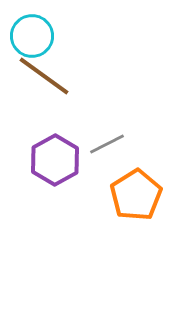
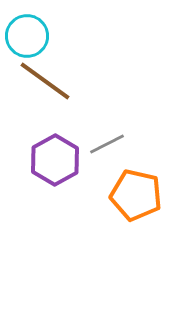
cyan circle: moved 5 px left
brown line: moved 1 px right, 5 px down
orange pentagon: rotated 27 degrees counterclockwise
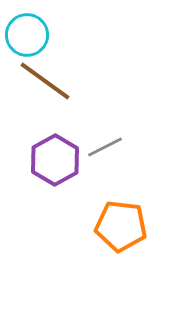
cyan circle: moved 1 px up
gray line: moved 2 px left, 3 px down
orange pentagon: moved 15 px left, 31 px down; rotated 6 degrees counterclockwise
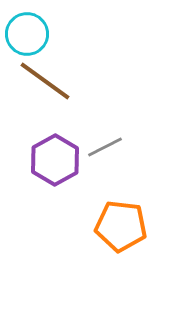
cyan circle: moved 1 px up
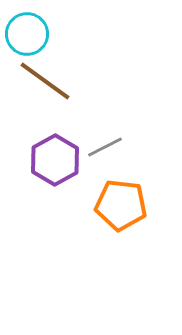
orange pentagon: moved 21 px up
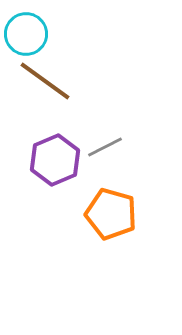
cyan circle: moved 1 px left
purple hexagon: rotated 6 degrees clockwise
orange pentagon: moved 10 px left, 9 px down; rotated 9 degrees clockwise
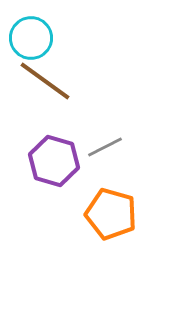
cyan circle: moved 5 px right, 4 px down
purple hexagon: moved 1 px left, 1 px down; rotated 21 degrees counterclockwise
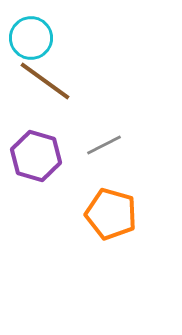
gray line: moved 1 px left, 2 px up
purple hexagon: moved 18 px left, 5 px up
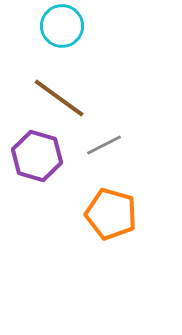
cyan circle: moved 31 px right, 12 px up
brown line: moved 14 px right, 17 px down
purple hexagon: moved 1 px right
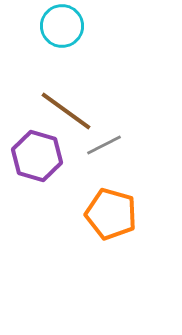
brown line: moved 7 px right, 13 px down
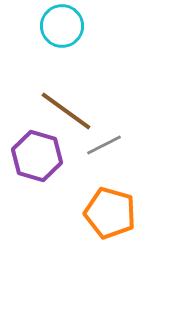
orange pentagon: moved 1 px left, 1 px up
